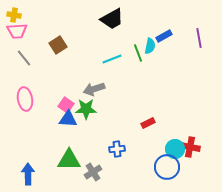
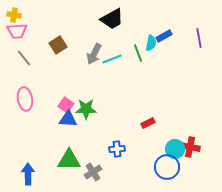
cyan semicircle: moved 1 px right, 3 px up
gray arrow: moved 35 px up; rotated 45 degrees counterclockwise
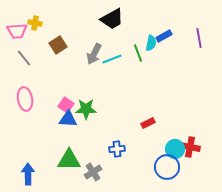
yellow cross: moved 21 px right, 8 px down
